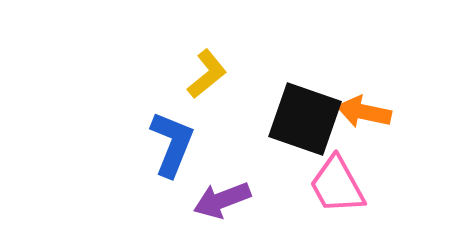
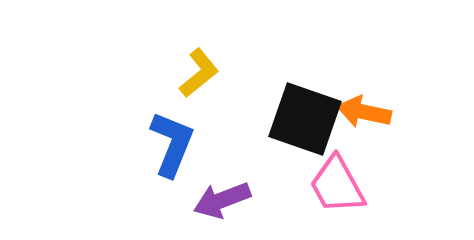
yellow L-shape: moved 8 px left, 1 px up
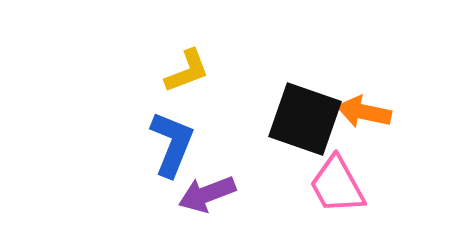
yellow L-shape: moved 12 px left, 2 px up; rotated 18 degrees clockwise
purple arrow: moved 15 px left, 6 px up
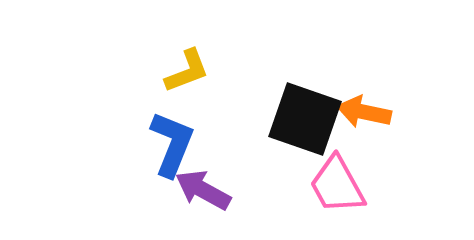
purple arrow: moved 4 px left, 4 px up; rotated 50 degrees clockwise
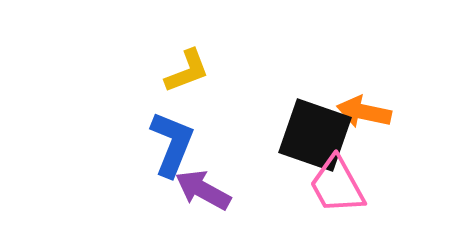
black square: moved 10 px right, 16 px down
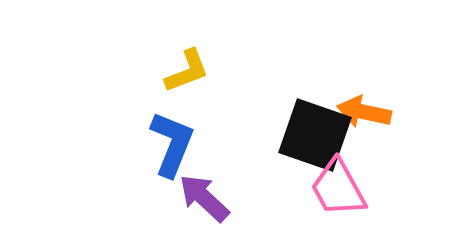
pink trapezoid: moved 1 px right, 3 px down
purple arrow: moved 1 px right, 8 px down; rotated 14 degrees clockwise
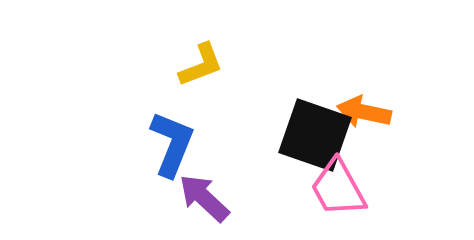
yellow L-shape: moved 14 px right, 6 px up
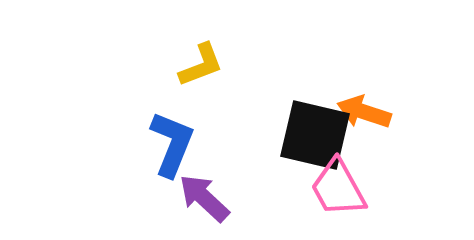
orange arrow: rotated 6 degrees clockwise
black square: rotated 6 degrees counterclockwise
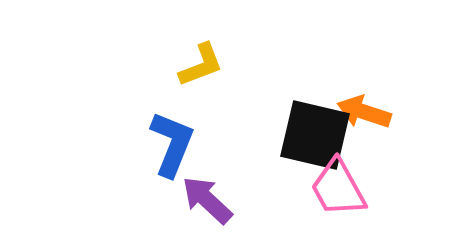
purple arrow: moved 3 px right, 2 px down
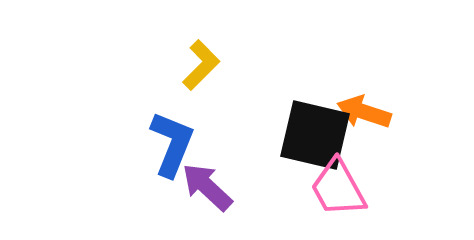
yellow L-shape: rotated 24 degrees counterclockwise
purple arrow: moved 13 px up
